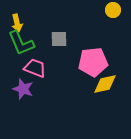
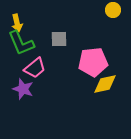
pink trapezoid: rotated 120 degrees clockwise
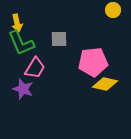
pink trapezoid: rotated 20 degrees counterclockwise
yellow diamond: rotated 25 degrees clockwise
